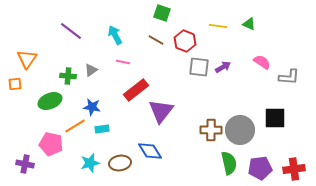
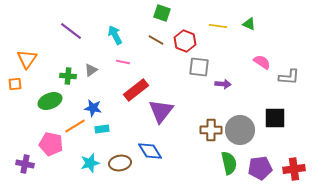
purple arrow: moved 17 px down; rotated 35 degrees clockwise
blue star: moved 1 px right, 1 px down
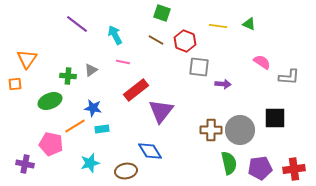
purple line: moved 6 px right, 7 px up
brown ellipse: moved 6 px right, 8 px down
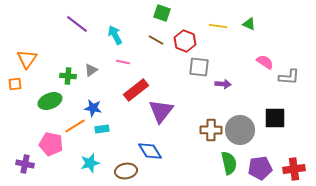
pink semicircle: moved 3 px right
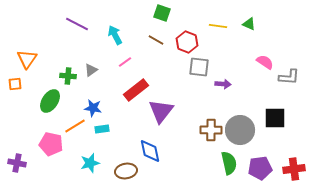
purple line: rotated 10 degrees counterclockwise
red hexagon: moved 2 px right, 1 px down
pink line: moved 2 px right; rotated 48 degrees counterclockwise
green ellipse: rotated 35 degrees counterclockwise
blue diamond: rotated 20 degrees clockwise
purple cross: moved 8 px left, 1 px up
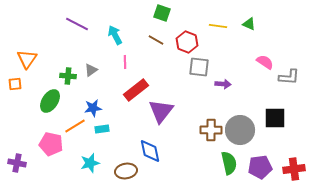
pink line: rotated 56 degrees counterclockwise
blue star: rotated 18 degrees counterclockwise
purple pentagon: moved 1 px up
